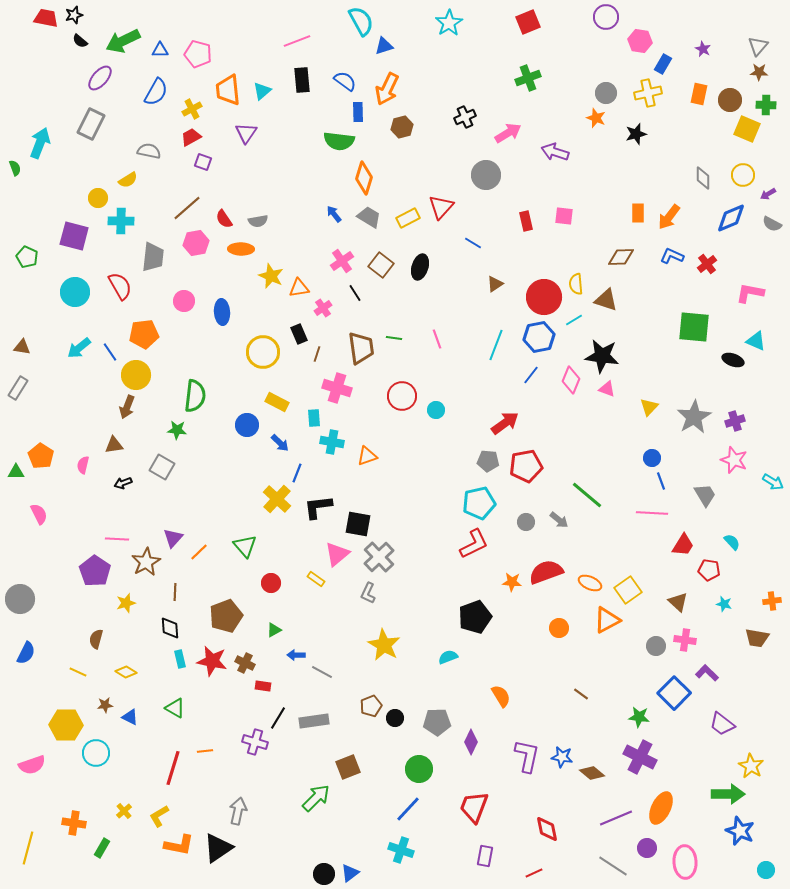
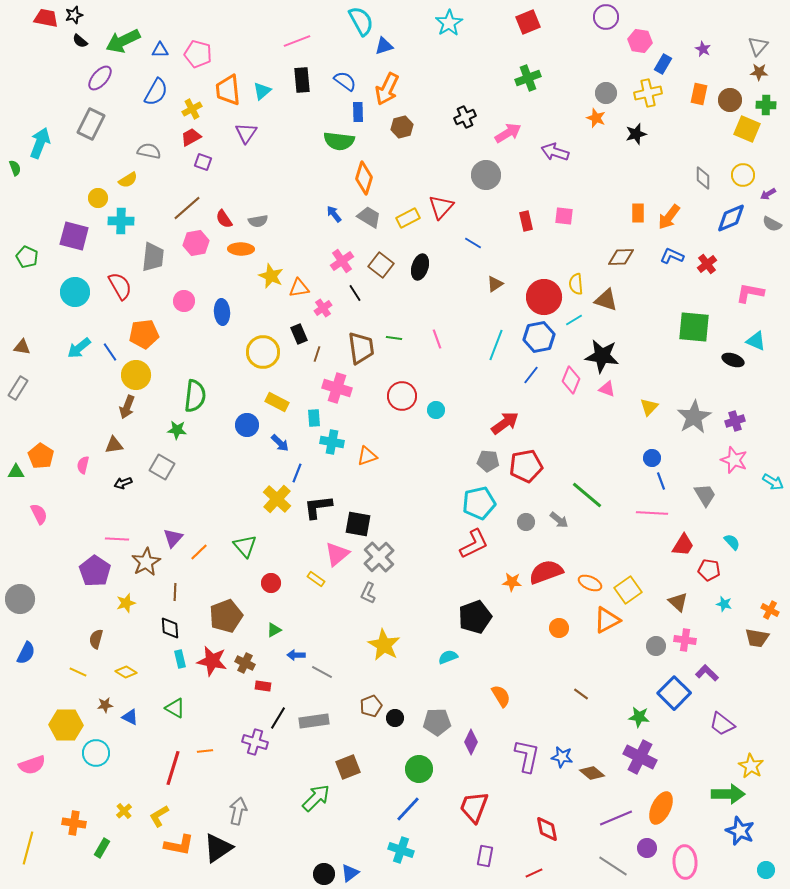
orange cross at (772, 601): moved 2 px left, 9 px down; rotated 36 degrees clockwise
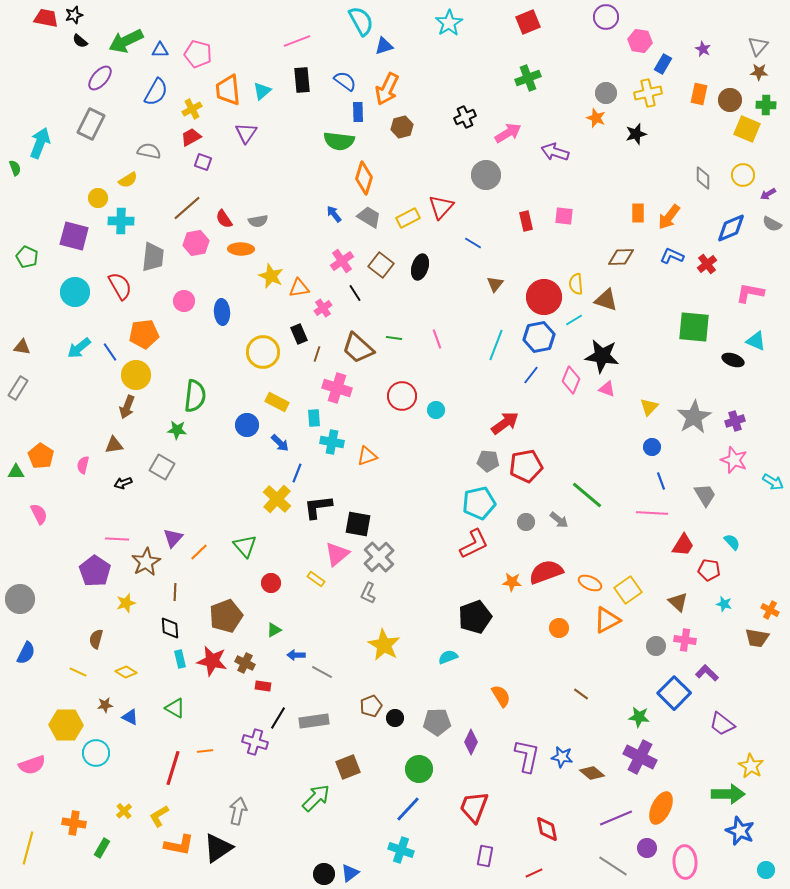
green arrow at (123, 41): moved 3 px right
blue diamond at (731, 218): moved 10 px down
brown triangle at (495, 284): rotated 18 degrees counterclockwise
brown trapezoid at (361, 348): moved 3 px left; rotated 140 degrees clockwise
blue circle at (652, 458): moved 11 px up
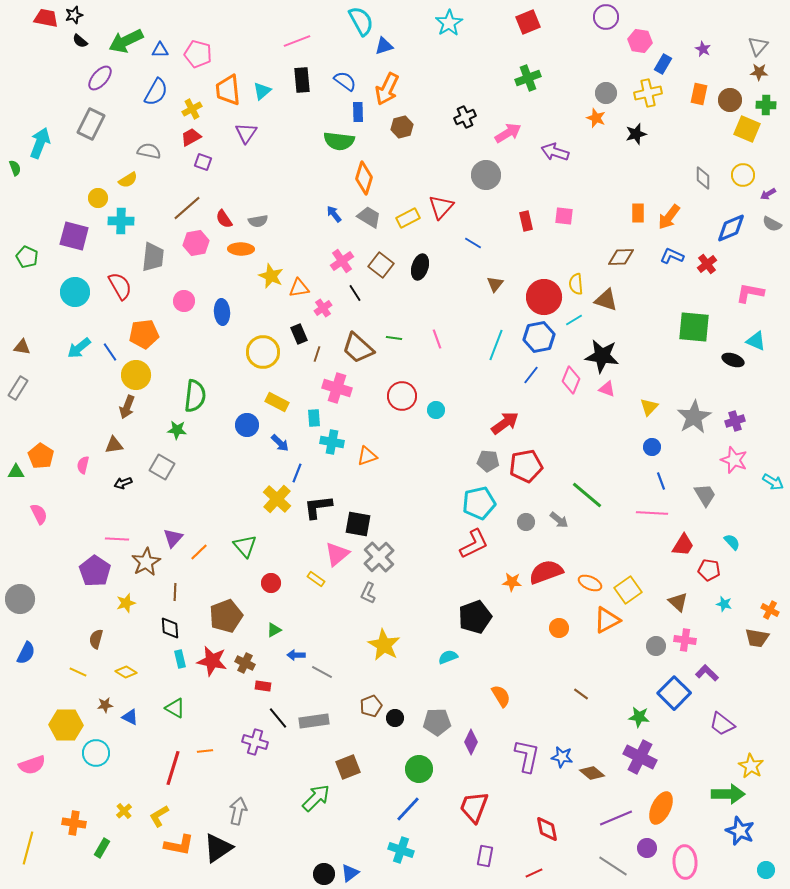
black line at (278, 718): rotated 70 degrees counterclockwise
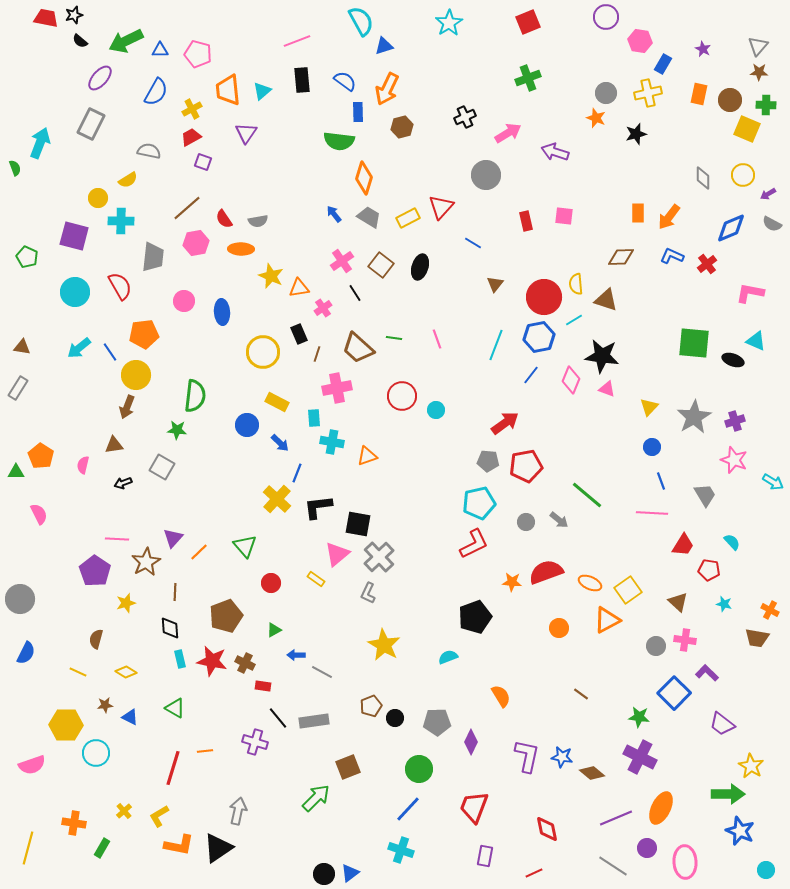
green square at (694, 327): moved 16 px down
pink cross at (337, 388): rotated 28 degrees counterclockwise
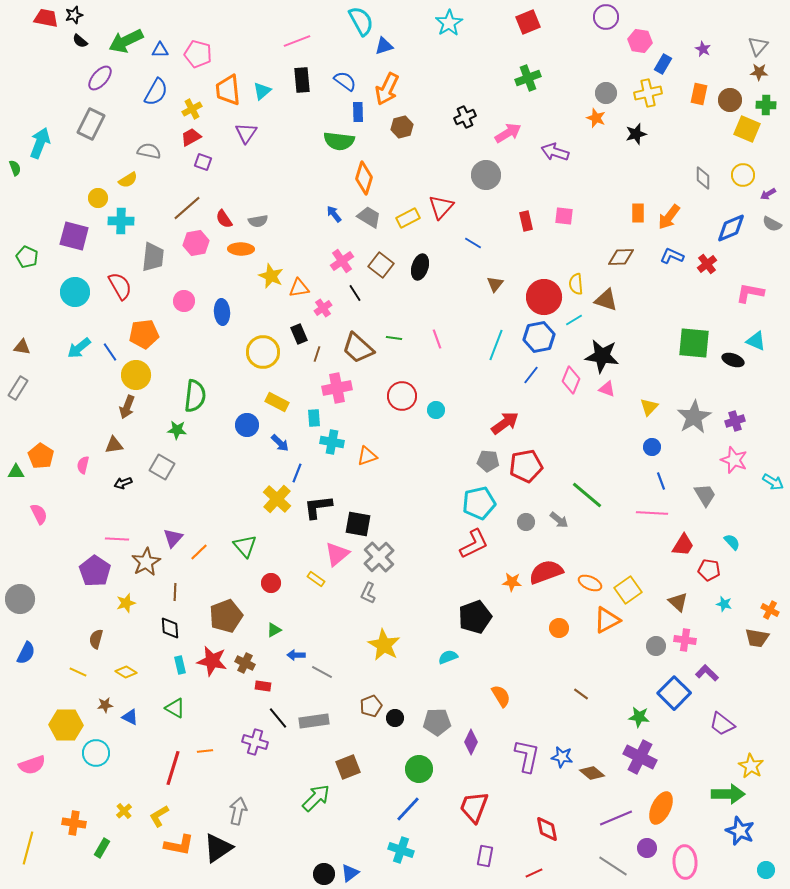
cyan rectangle at (180, 659): moved 6 px down
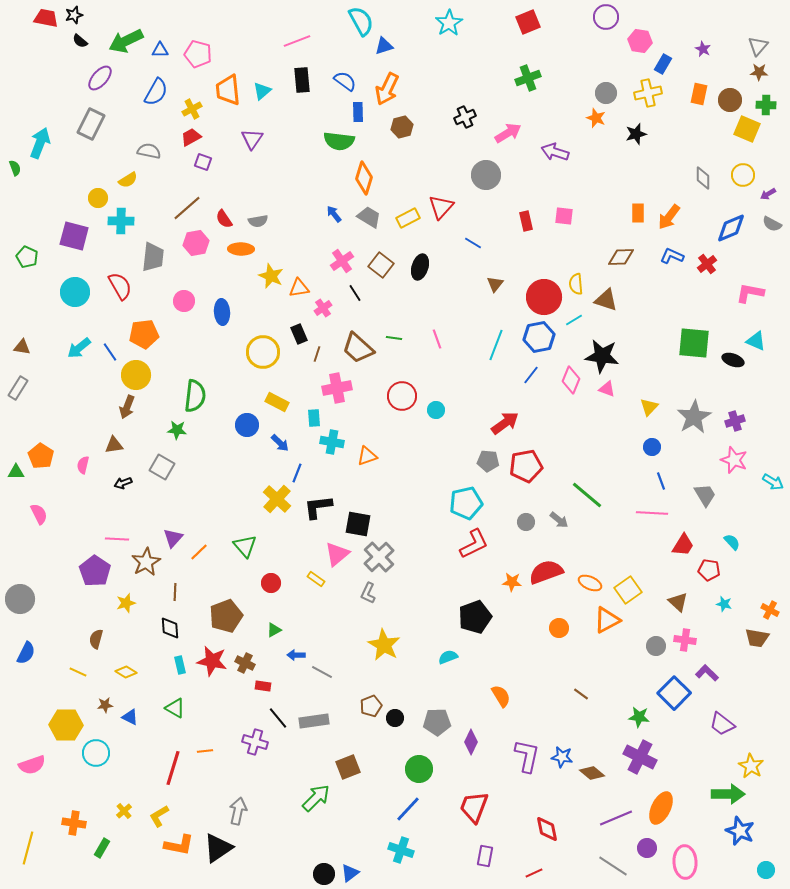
purple triangle at (246, 133): moved 6 px right, 6 px down
cyan pentagon at (479, 503): moved 13 px left
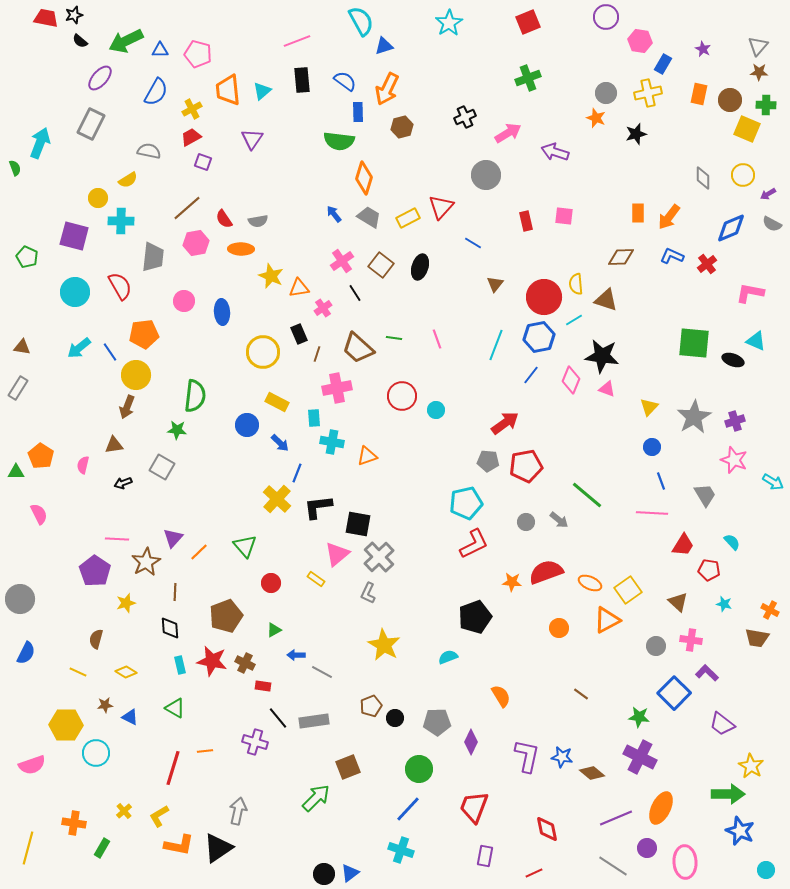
pink cross at (685, 640): moved 6 px right
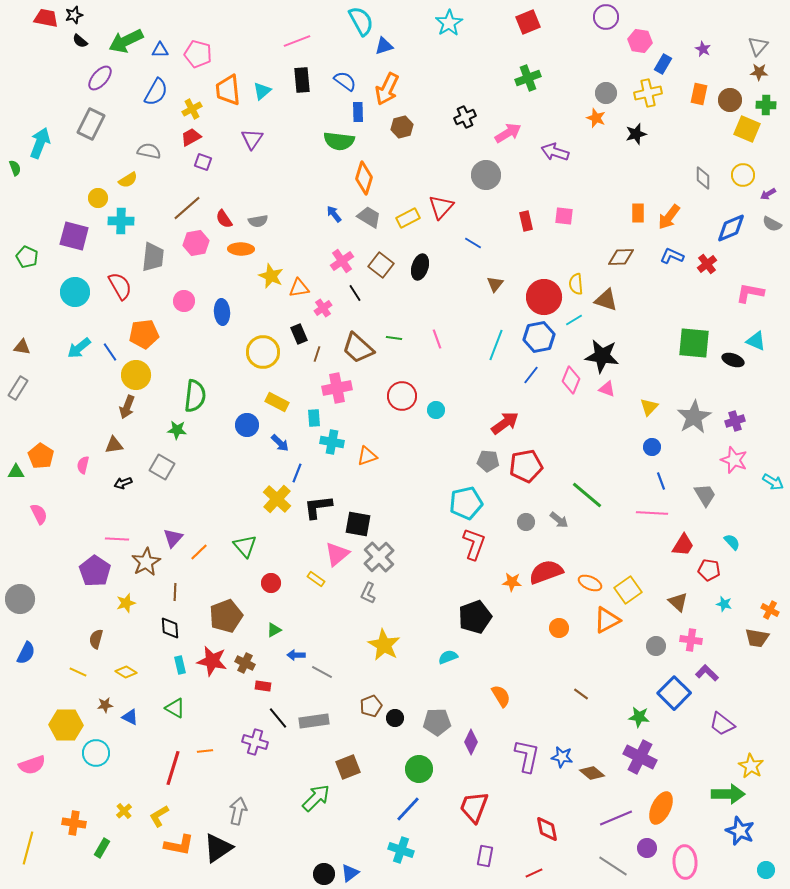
red L-shape at (474, 544): rotated 44 degrees counterclockwise
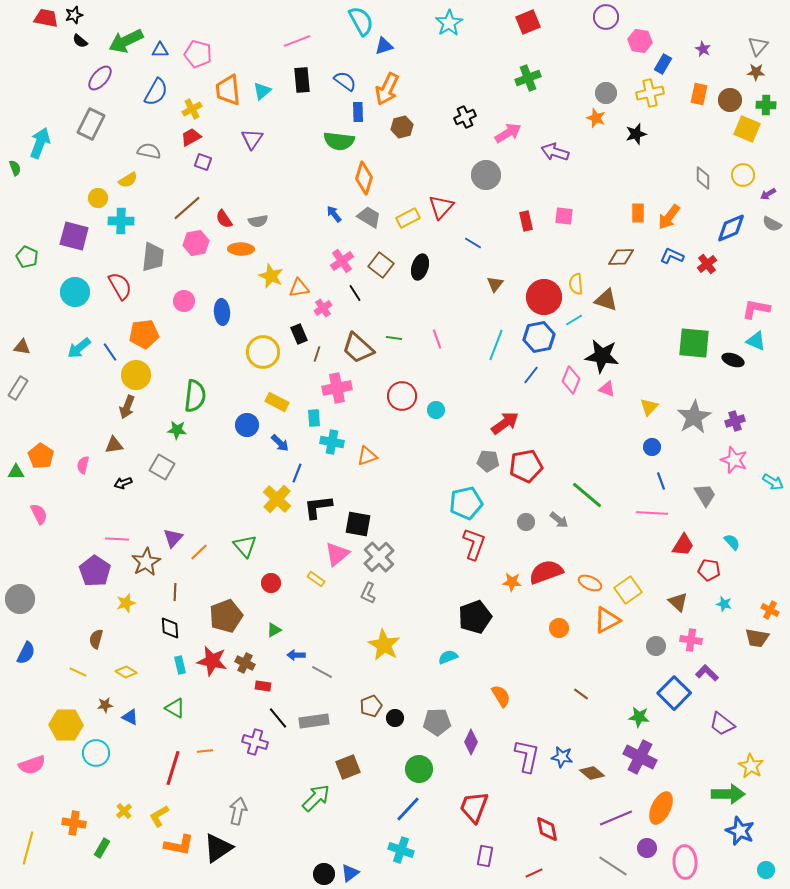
brown star at (759, 72): moved 3 px left
yellow cross at (648, 93): moved 2 px right
pink L-shape at (750, 293): moved 6 px right, 16 px down
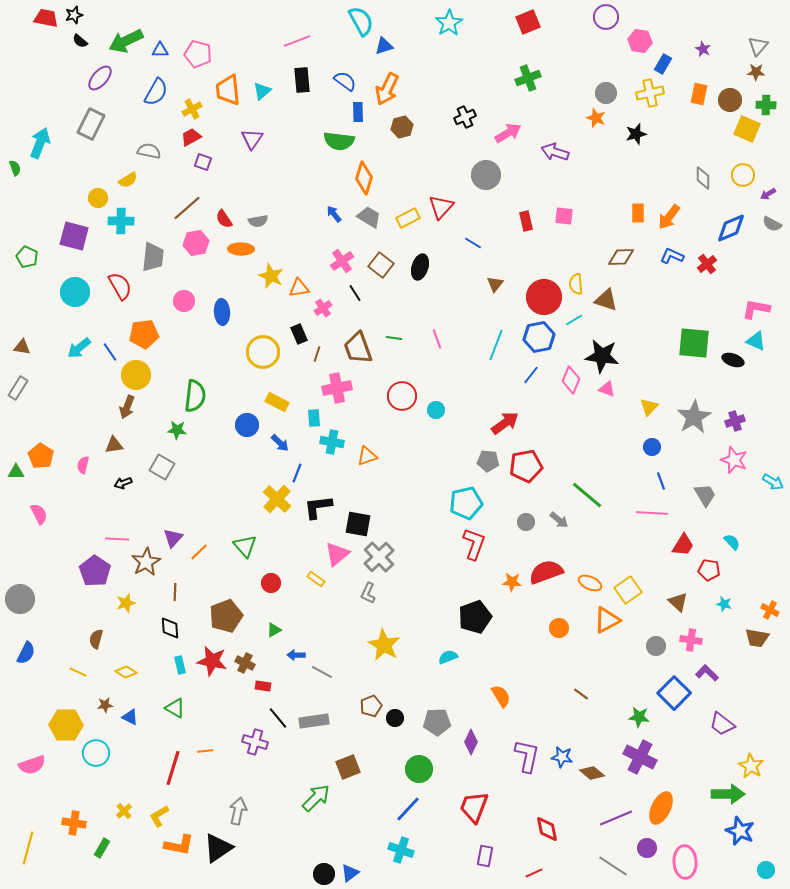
brown trapezoid at (358, 348): rotated 28 degrees clockwise
